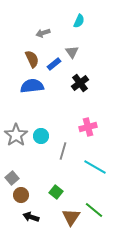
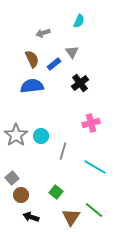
pink cross: moved 3 px right, 4 px up
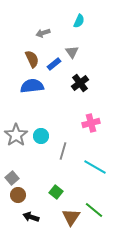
brown circle: moved 3 px left
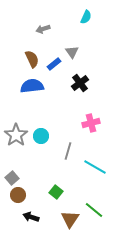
cyan semicircle: moved 7 px right, 4 px up
gray arrow: moved 4 px up
gray line: moved 5 px right
brown triangle: moved 1 px left, 2 px down
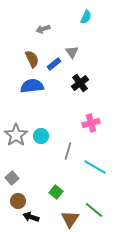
brown circle: moved 6 px down
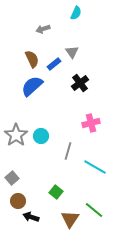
cyan semicircle: moved 10 px left, 4 px up
blue semicircle: rotated 35 degrees counterclockwise
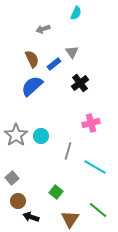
green line: moved 4 px right
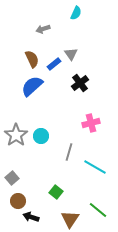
gray triangle: moved 1 px left, 2 px down
gray line: moved 1 px right, 1 px down
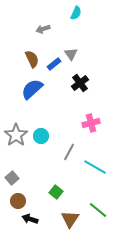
blue semicircle: moved 3 px down
gray line: rotated 12 degrees clockwise
black arrow: moved 1 px left, 2 px down
